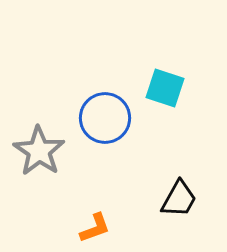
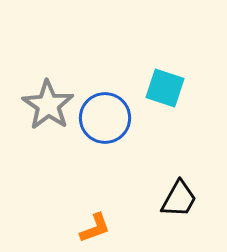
gray star: moved 9 px right, 46 px up
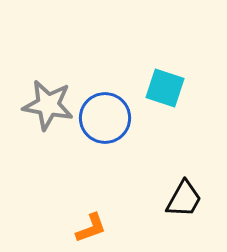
gray star: rotated 24 degrees counterclockwise
black trapezoid: moved 5 px right
orange L-shape: moved 4 px left
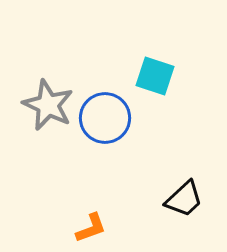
cyan square: moved 10 px left, 12 px up
gray star: rotated 15 degrees clockwise
black trapezoid: rotated 18 degrees clockwise
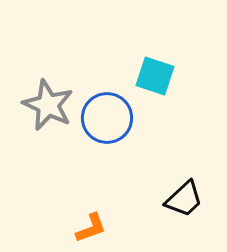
blue circle: moved 2 px right
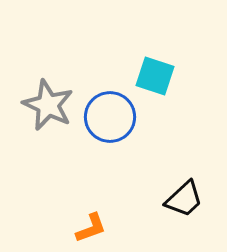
blue circle: moved 3 px right, 1 px up
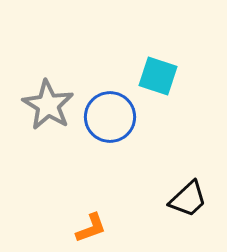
cyan square: moved 3 px right
gray star: rotated 6 degrees clockwise
black trapezoid: moved 4 px right
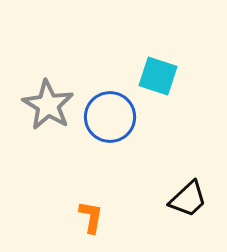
orange L-shape: moved 11 px up; rotated 60 degrees counterclockwise
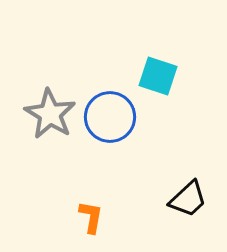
gray star: moved 2 px right, 9 px down
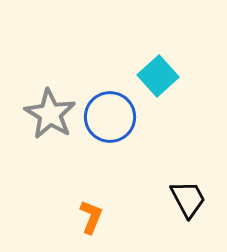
cyan square: rotated 30 degrees clockwise
black trapezoid: rotated 75 degrees counterclockwise
orange L-shape: rotated 12 degrees clockwise
